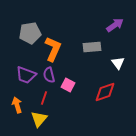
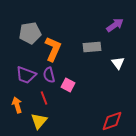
red diamond: moved 7 px right, 29 px down
red line: rotated 40 degrees counterclockwise
yellow triangle: moved 2 px down
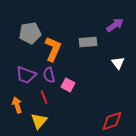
gray rectangle: moved 4 px left, 5 px up
red line: moved 1 px up
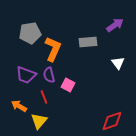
orange arrow: moved 2 px right, 1 px down; rotated 42 degrees counterclockwise
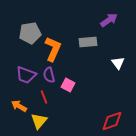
purple arrow: moved 6 px left, 5 px up
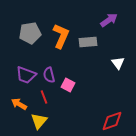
orange L-shape: moved 8 px right, 13 px up
orange arrow: moved 2 px up
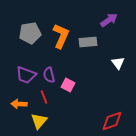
orange arrow: rotated 28 degrees counterclockwise
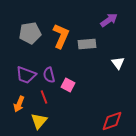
gray rectangle: moved 1 px left, 2 px down
orange arrow: rotated 70 degrees counterclockwise
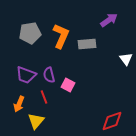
white triangle: moved 8 px right, 4 px up
yellow triangle: moved 3 px left
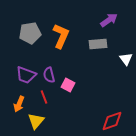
gray rectangle: moved 11 px right
